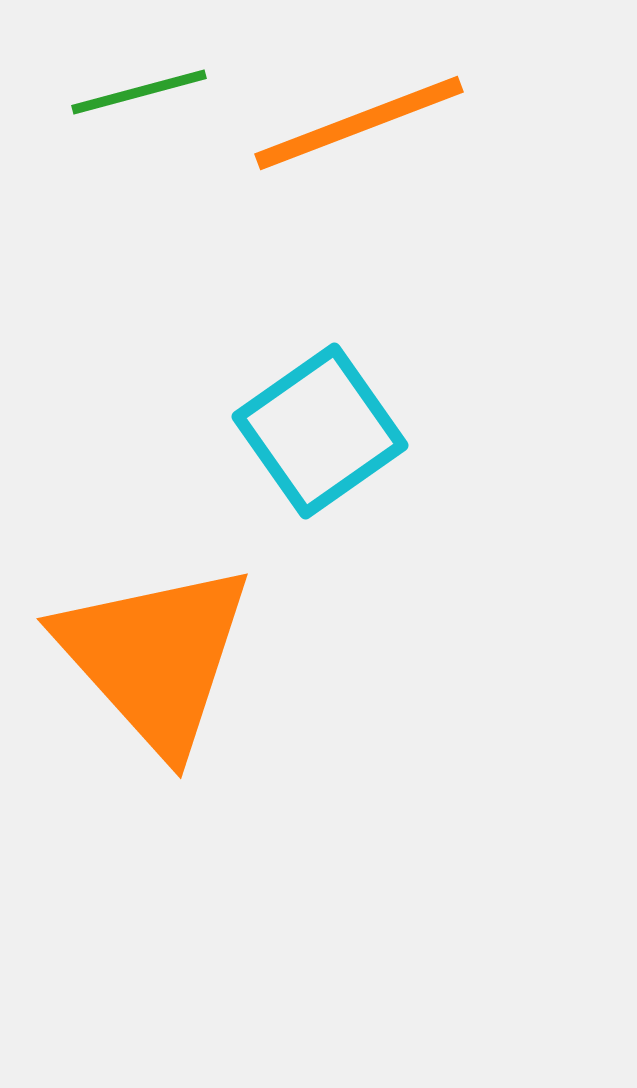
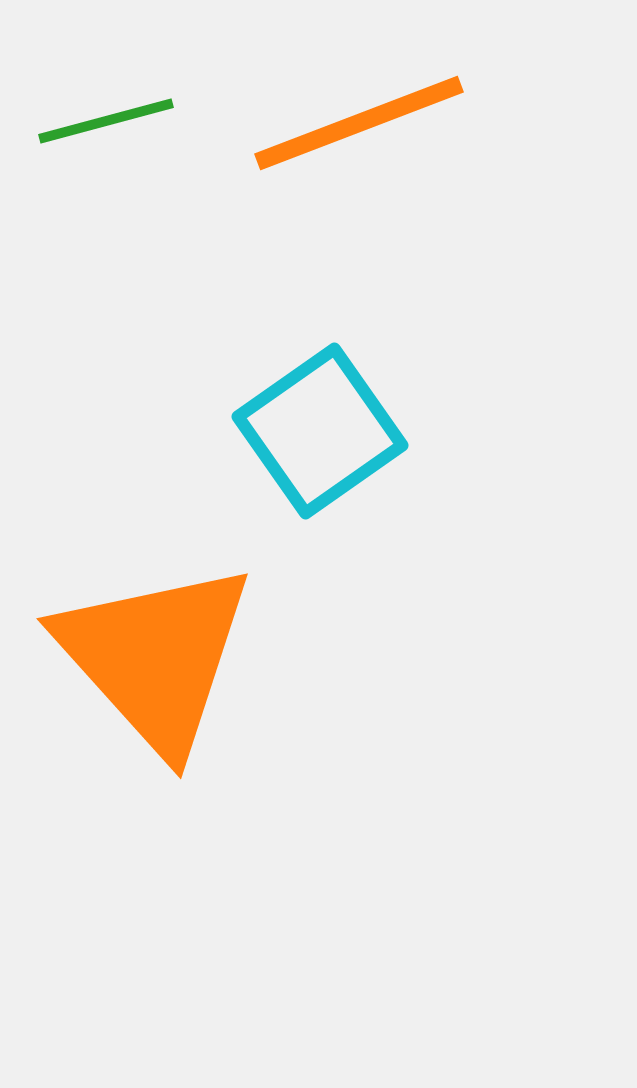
green line: moved 33 px left, 29 px down
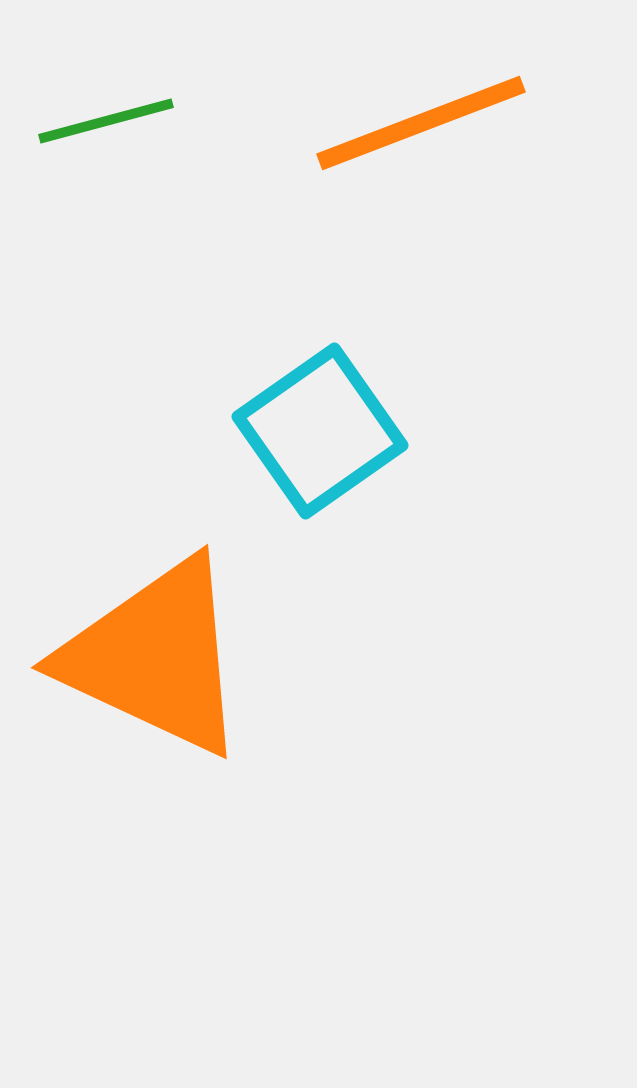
orange line: moved 62 px right
orange triangle: rotated 23 degrees counterclockwise
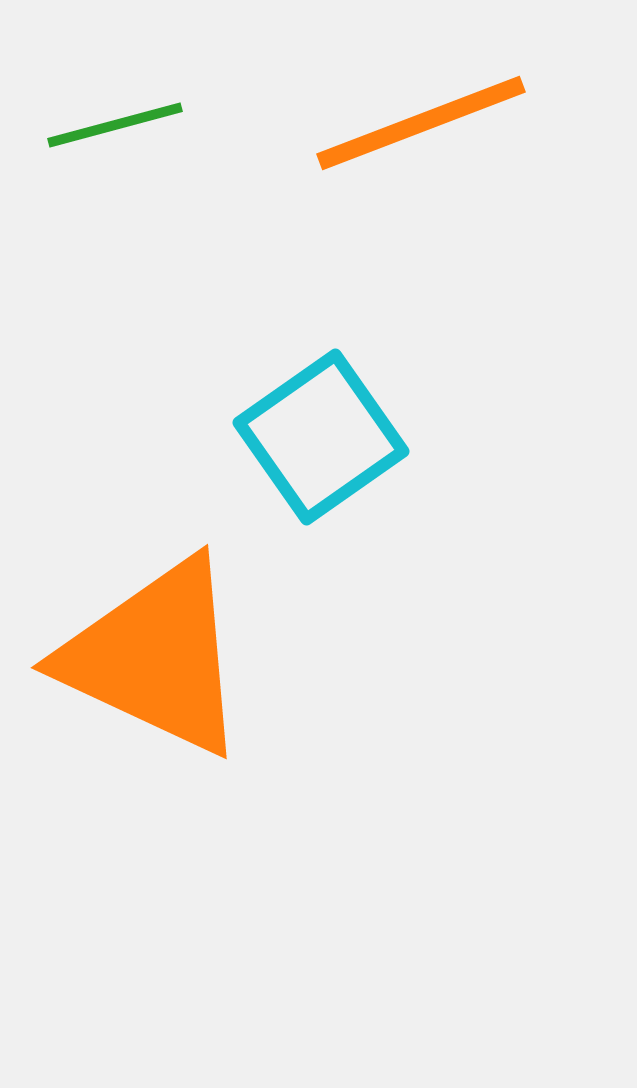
green line: moved 9 px right, 4 px down
cyan square: moved 1 px right, 6 px down
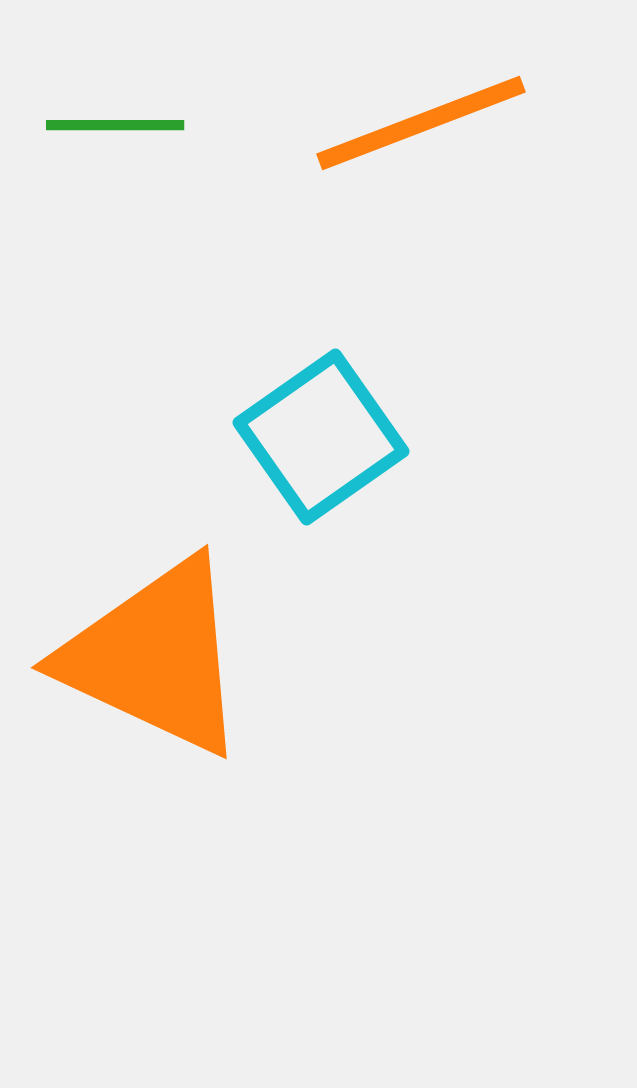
green line: rotated 15 degrees clockwise
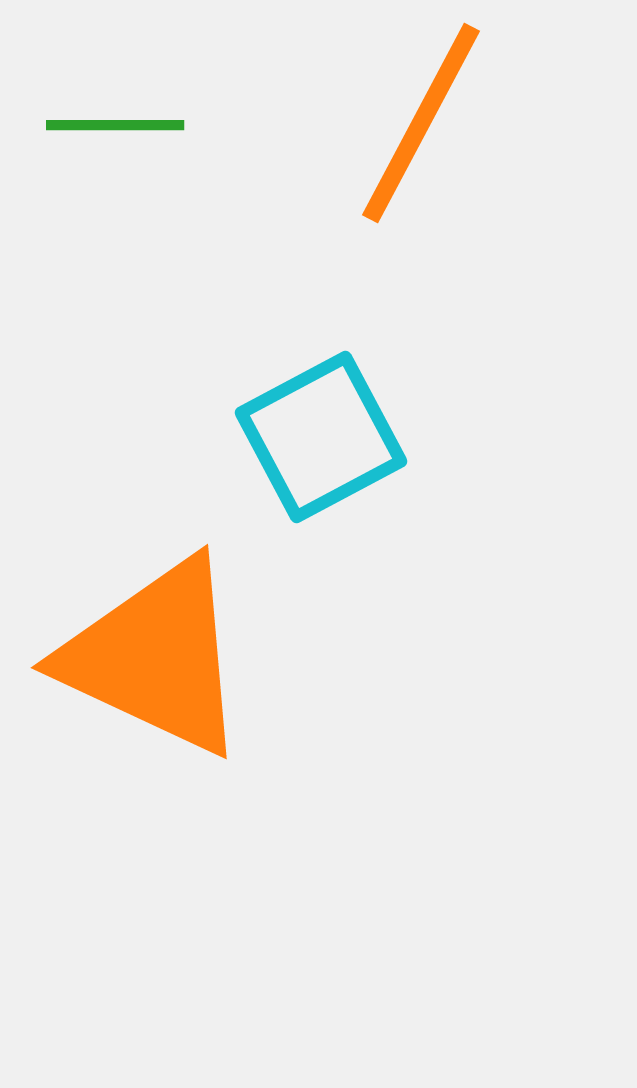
orange line: rotated 41 degrees counterclockwise
cyan square: rotated 7 degrees clockwise
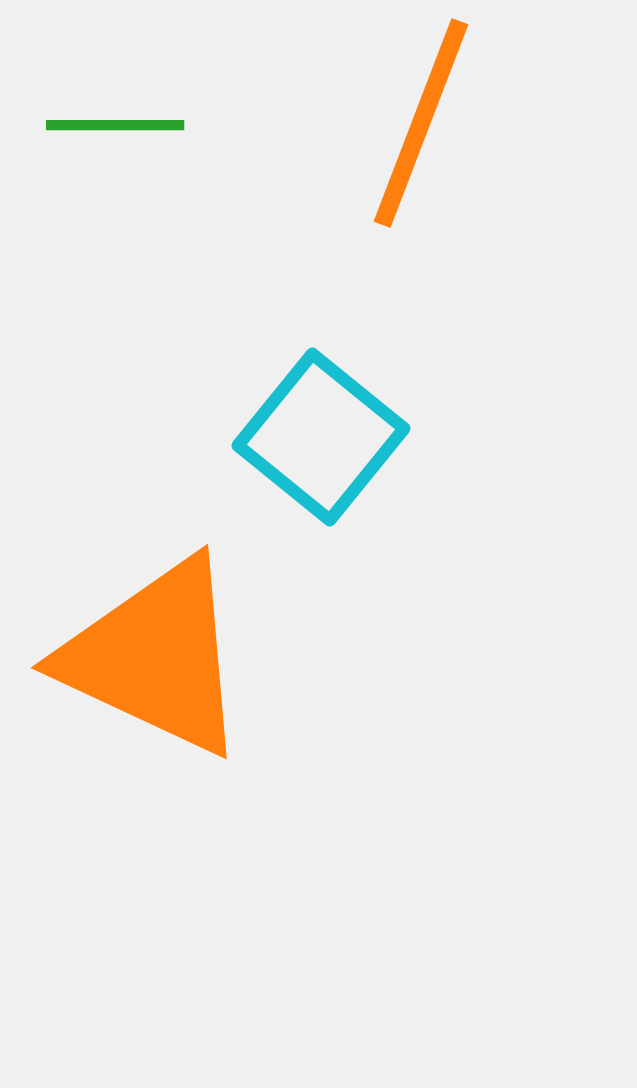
orange line: rotated 7 degrees counterclockwise
cyan square: rotated 23 degrees counterclockwise
